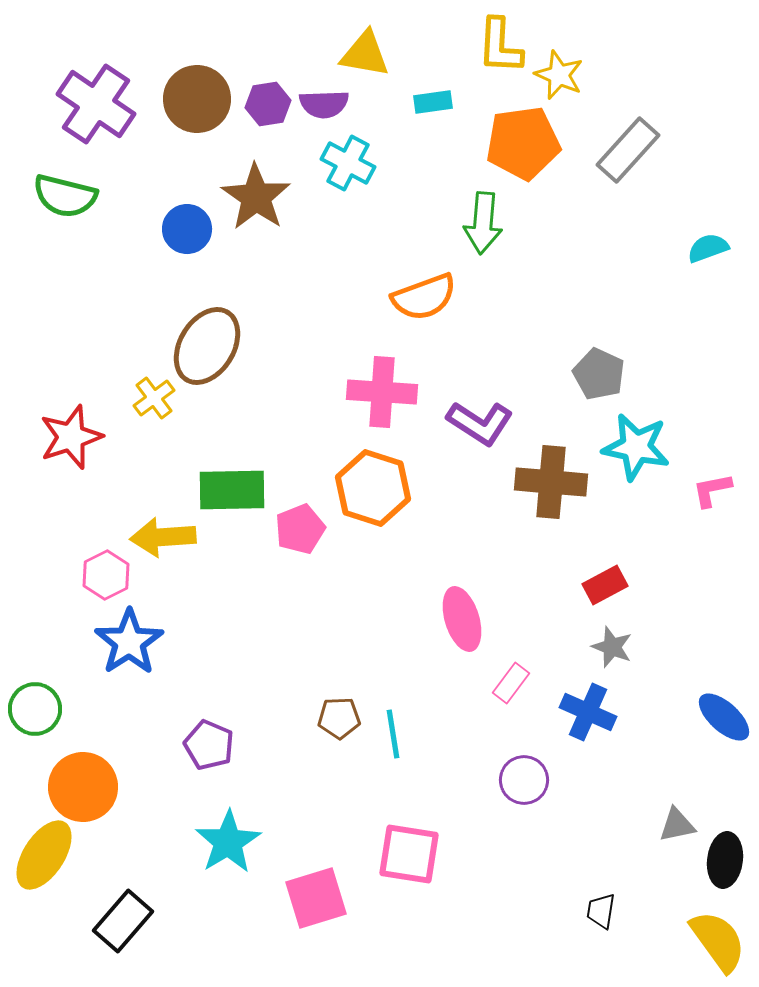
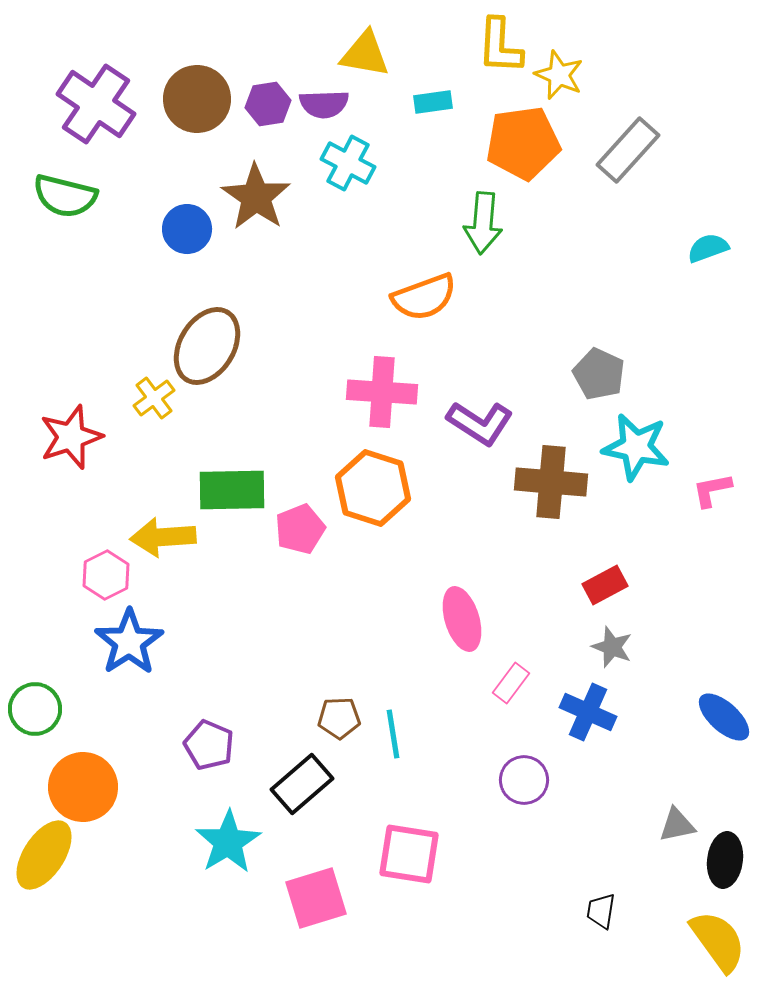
black rectangle at (123, 921): moved 179 px right, 137 px up; rotated 8 degrees clockwise
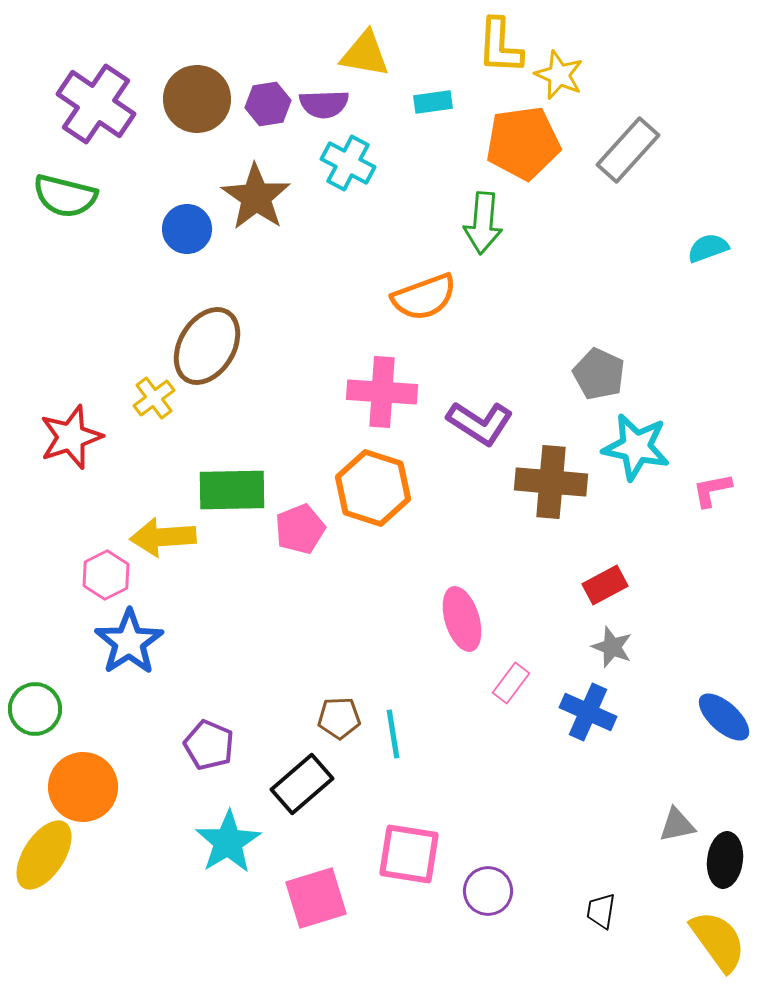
purple circle at (524, 780): moved 36 px left, 111 px down
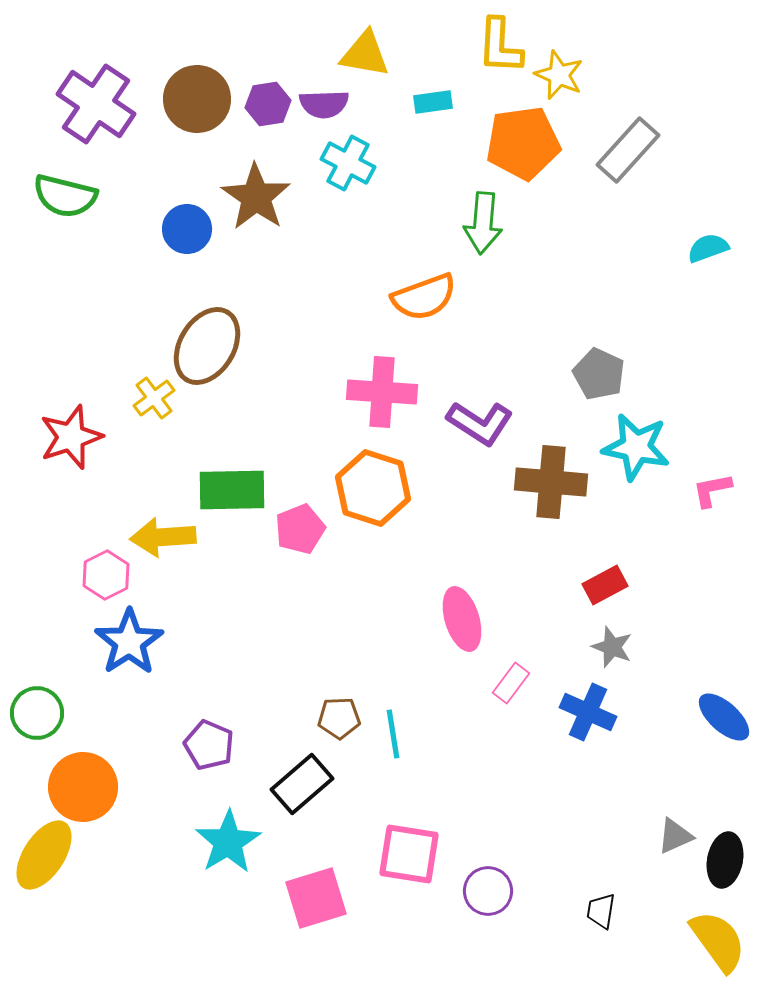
green circle at (35, 709): moved 2 px right, 4 px down
gray triangle at (677, 825): moved 2 px left, 11 px down; rotated 12 degrees counterclockwise
black ellipse at (725, 860): rotated 4 degrees clockwise
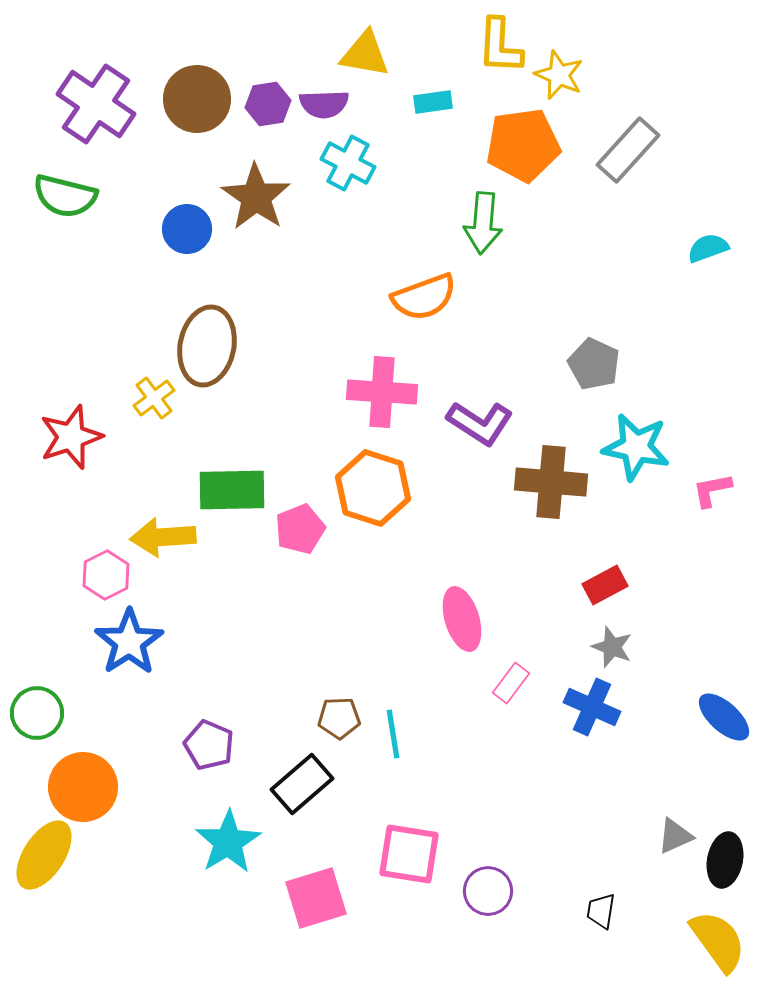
orange pentagon at (523, 143): moved 2 px down
brown ellipse at (207, 346): rotated 20 degrees counterclockwise
gray pentagon at (599, 374): moved 5 px left, 10 px up
blue cross at (588, 712): moved 4 px right, 5 px up
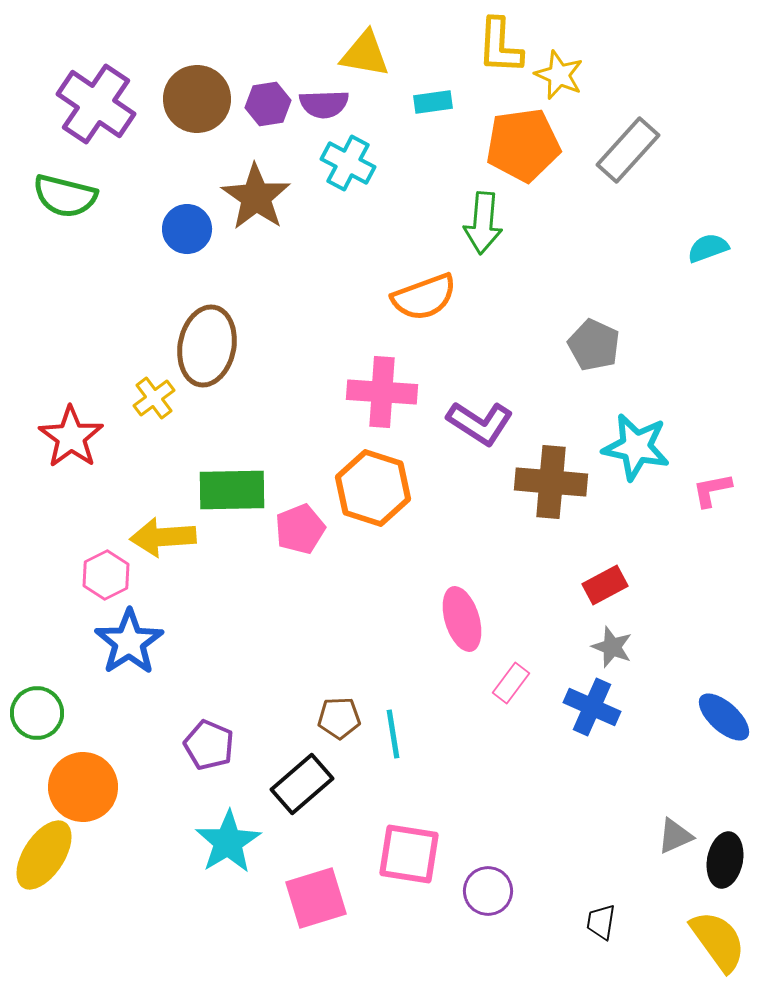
gray pentagon at (594, 364): moved 19 px up
red star at (71, 437): rotated 18 degrees counterclockwise
black trapezoid at (601, 911): moved 11 px down
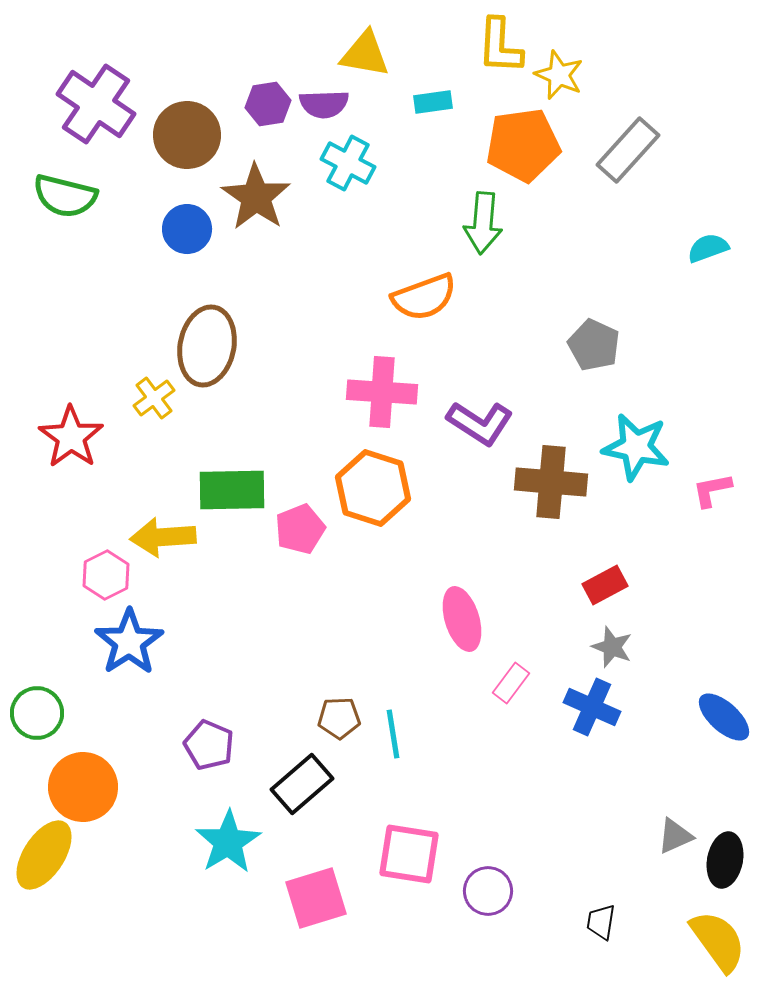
brown circle at (197, 99): moved 10 px left, 36 px down
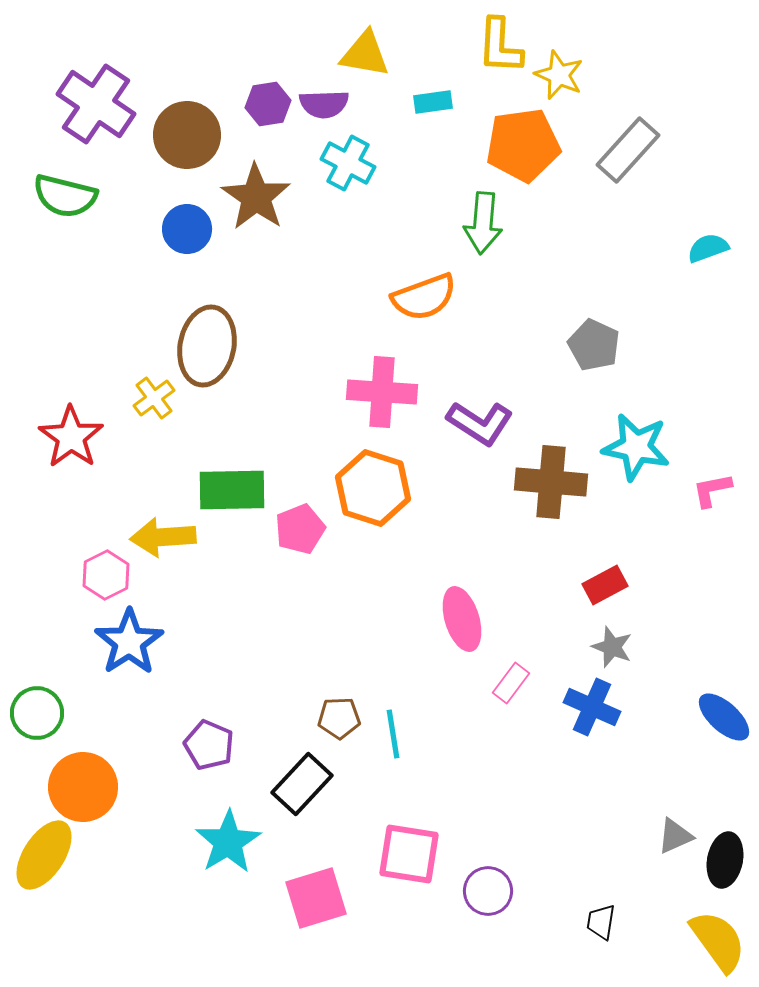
black rectangle at (302, 784): rotated 6 degrees counterclockwise
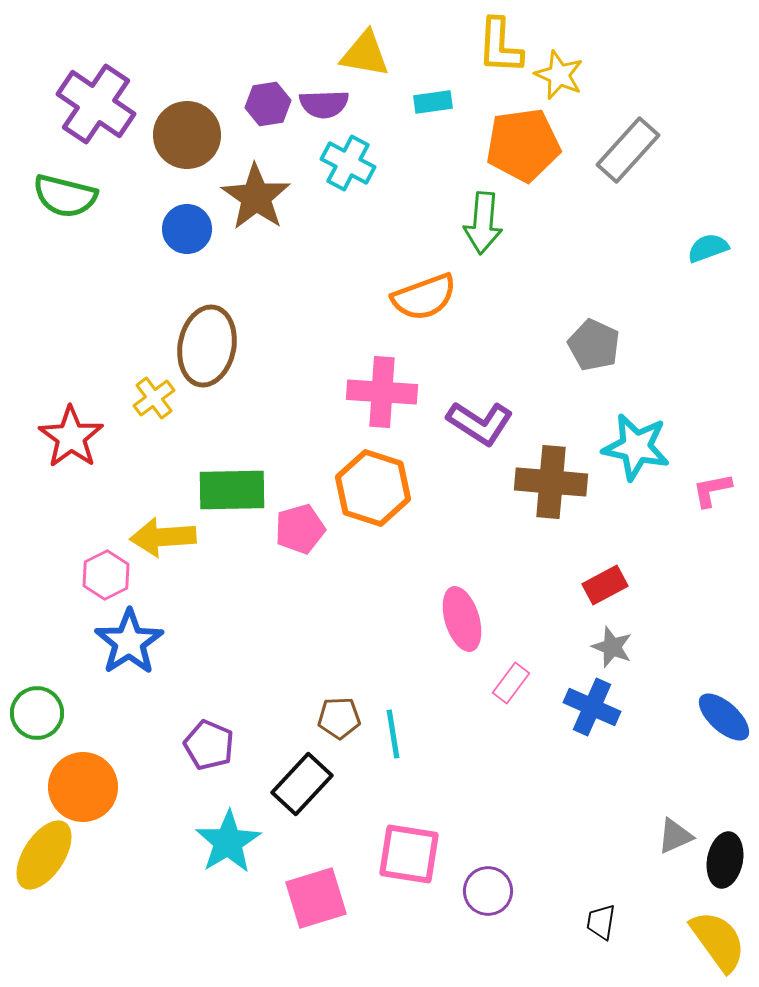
pink pentagon at (300, 529): rotated 6 degrees clockwise
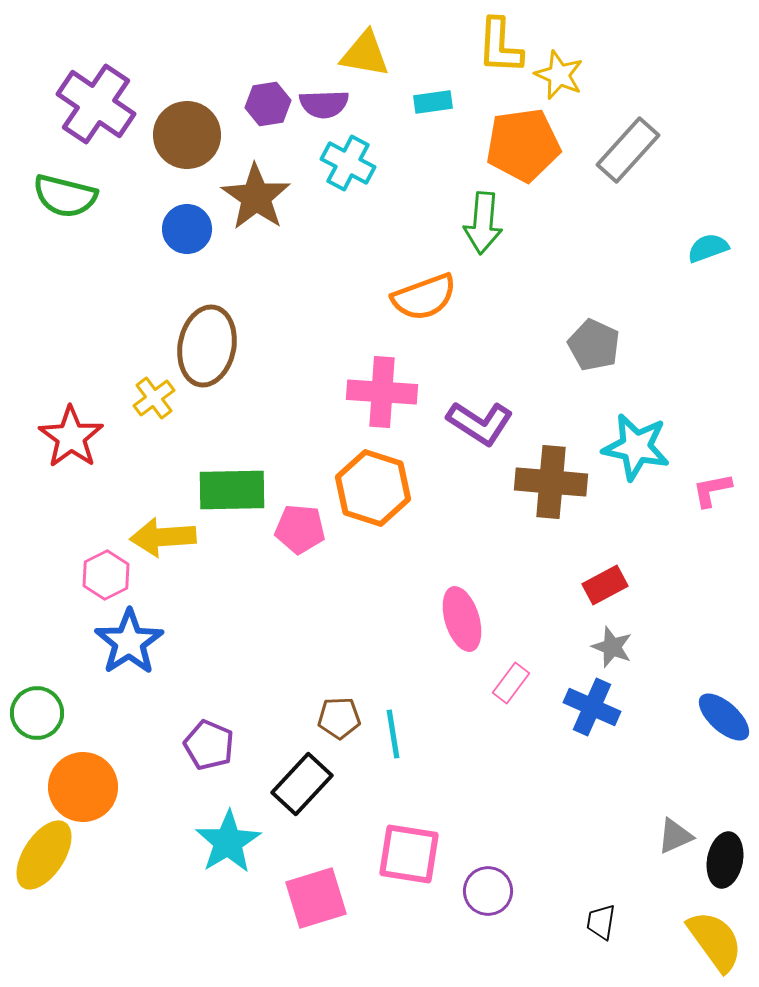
pink pentagon at (300, 529): rotated 21 degrees clockwise
yellow semicircle at (718, 941): moved 3 px left
